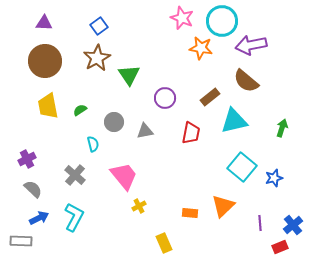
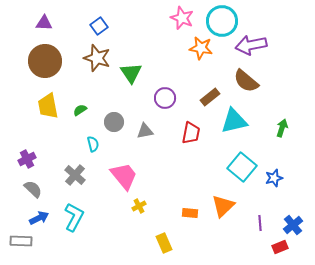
brown star: rotated 24 degrees counterclockwise
green triangle: moved 2 px right, 2 px up
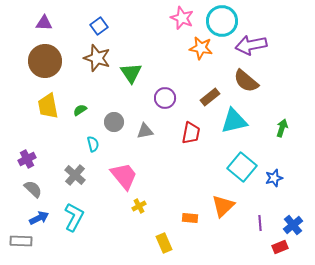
orange rectangle: moved 5 px down
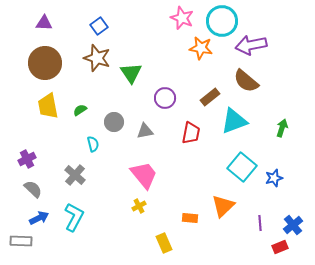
brown circle: moved 2 px down
cyan triangle: rotated 8 degrees counterclockwise
pink trapezoid: moved 20 px right, 1 px up
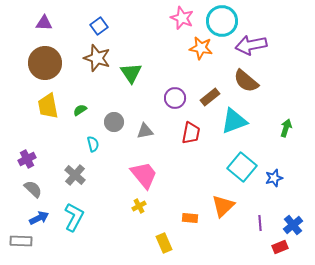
purple circle: moved 10 px right
green arrow: moved 4 px right
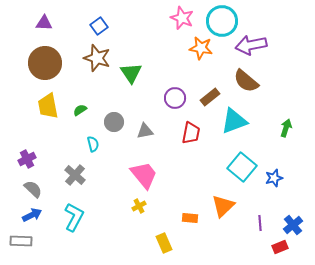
blue arrow: moved 7 px left, 3 px up
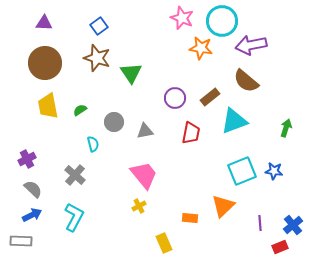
cyan square: moved 4 px down; rotated 28 degrees clockwise
blue star: moved 7 px up; rotated 24 degrees clockwise
